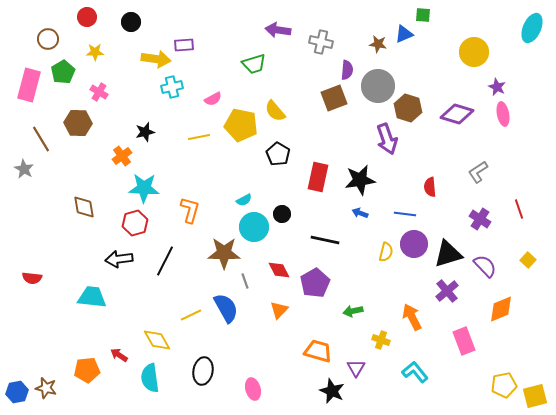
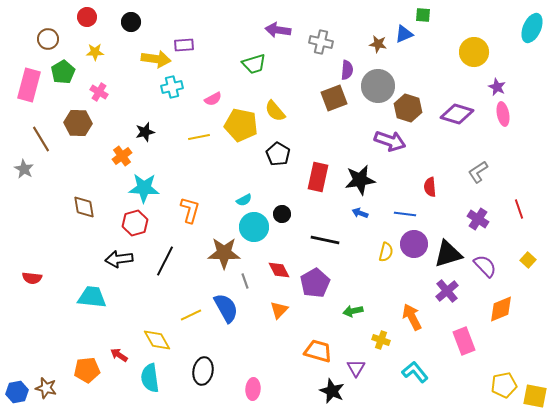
purple arrow at (387, 139): moved 3 px right, 2 px down; rotated 52 degrees counterclockwise
purple cross at (480, 219): moved 2 px left
pink ellipse at (253, 389): rotated 20 degrees clockwise
yellow square at (535, 396): rotated 25 degrees clockwise
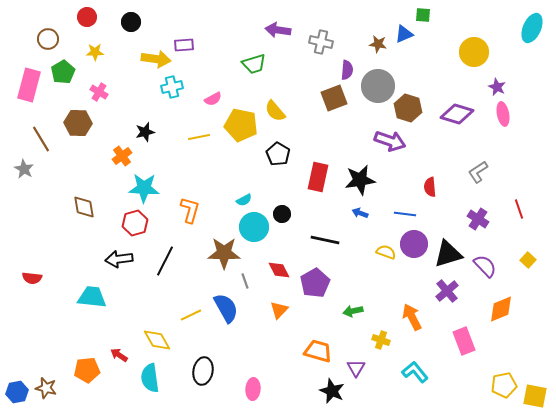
yellow semicircle at (386, 252): rotated 84 degrees counterclockwise
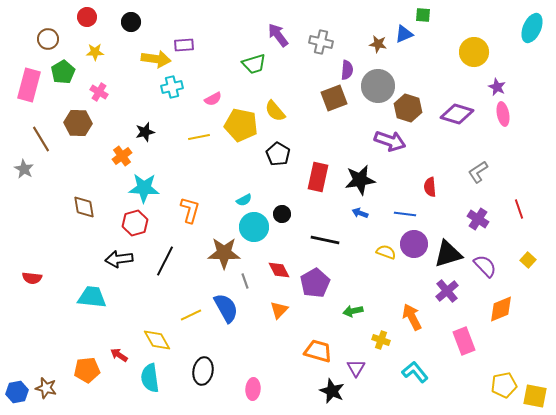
purple arrow at (278, 30): moved 5 px down; rotated 45 degrees clockwise
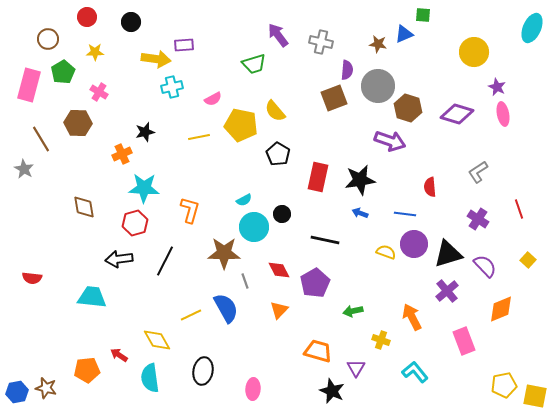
orange cross at (122, 156): moved 2 px up; rotated 12 degrees clockwise
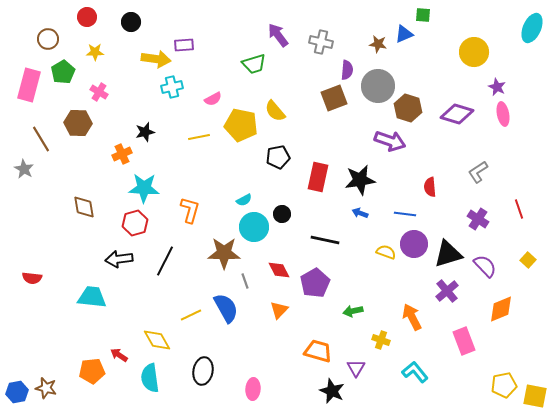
black pentagon at (278, 154): moved 3 px down; rotated 30 degrees clockwise
orange pentagon at (87, 370): moved 5 px right, 1 px down
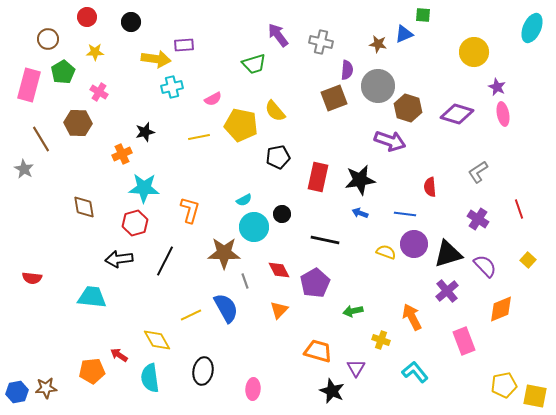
brown star at (46, 388): rotated 20 degrees counterclockwise
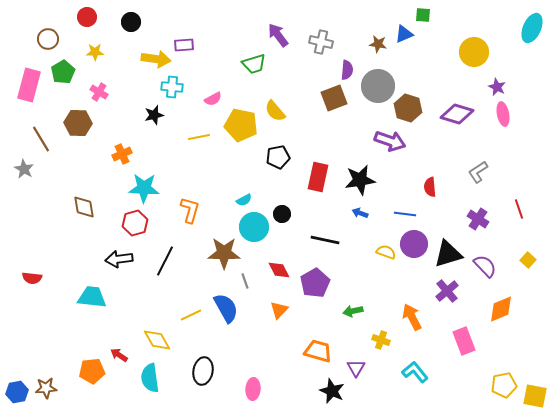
cyan cross at (172, 87): rotated 20 degrees clockwise
black star at (145, 132): moved 9 px right, 17 px up
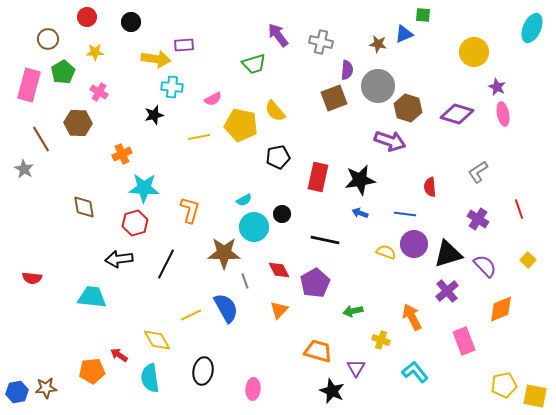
black line at (165, 261): moved 1 px right, 3 px down
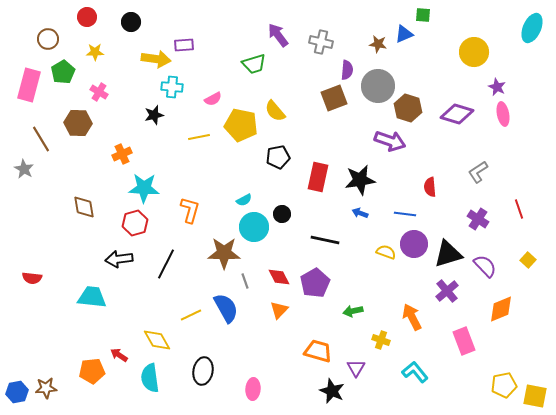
red diamond at (279, 270): moved 7 px down
